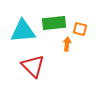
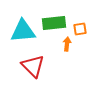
orange square: rotated 24 degrees counterclockwise
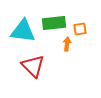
cyan triangle: rotated 12 degrees clockwise
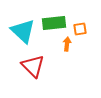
cyan triangle: rotated 36 degrees clockwise
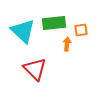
orange square: moved 1 px right, 1 px down
red triangle: moved 2 px right, 3 px down
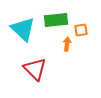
green rectangle: moved 2 px right, 3 px up
cyan triangle: moved 2 px up
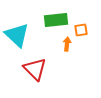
cyan triangle: moved 6 px left, 6 px down
